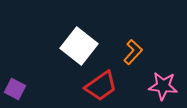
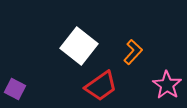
pink star: moved 4 px right, 1 px up; rotated 28 degrees clockwise
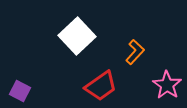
white square: moved 2 px left, 10 px up; rotated 9 degrees clockwise
orange L-shape: moved 2 px right
purple square: moved 5 px right, 2 px down
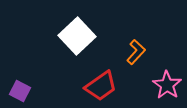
orange L-shape: moved 1 px right
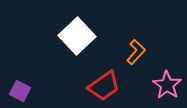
red trapezoid: moved 3 px right
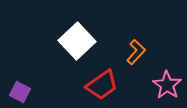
white square: moved 5 px down
red trapezoid: moved 2 px left, 1 px up
purple square: moved 1 px down
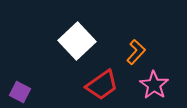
pink star: moved 13 px left
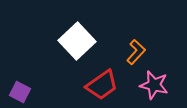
pink star: rotated 20 degrees counterclockwise
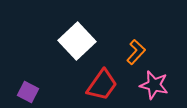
red trapezoid: rotated 20 degrees counterclockwise
purple square: moved 8 px right
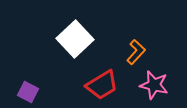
white square: moved 2 px left, 2 px up
red trapezoid: rotated 24 degrees clockwise
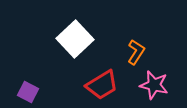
orange L-shape: rotated 10 degrees counterclockwise
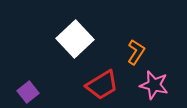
purple square: rotated 25 degrees clockwise
